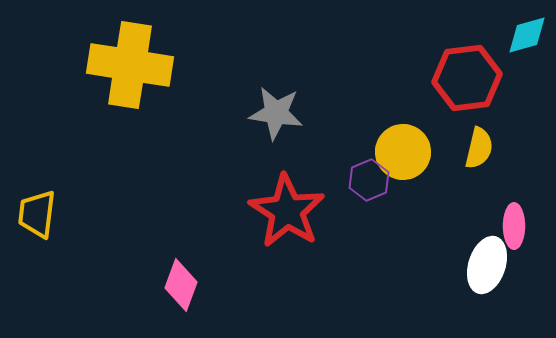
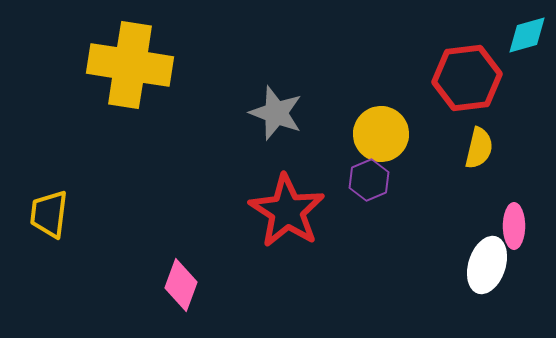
gray star: rotated 12 degrees clockwise
yellow circle: moved 22 px left, 18 px up
yellow trapezoid: moved 12 px right
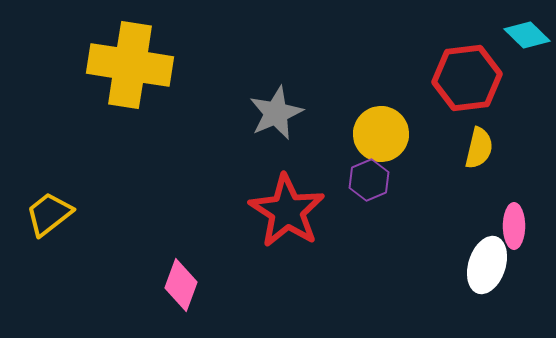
cyan diamond: rotated 60 degrees clockwise
gray star: rotated 28 degrees clockwise
yellow trapezoid: rotated 45 degrees clockwise
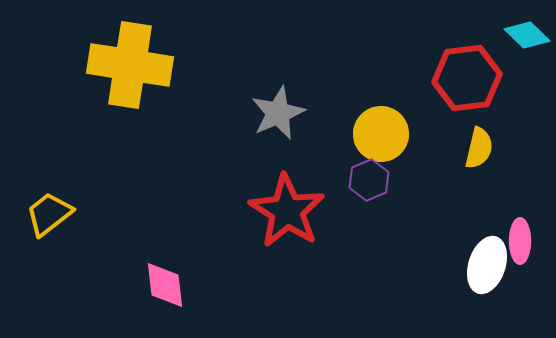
gray star: moved 2 px right
pink ellipse: moved 6 px right, 15 px down
pink diamond: moved 16 px left; rotated 27 degrees counterclockwise
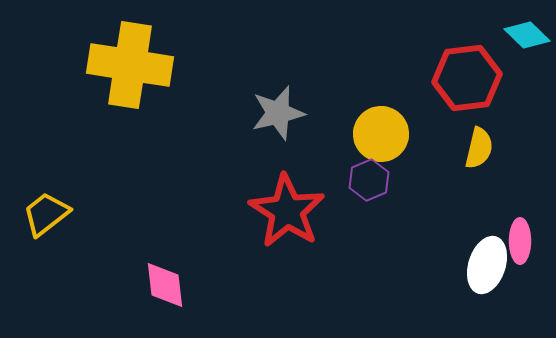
gray star: rotated 10 degrees clockwise
yellow trapezoid: moved 3 px left
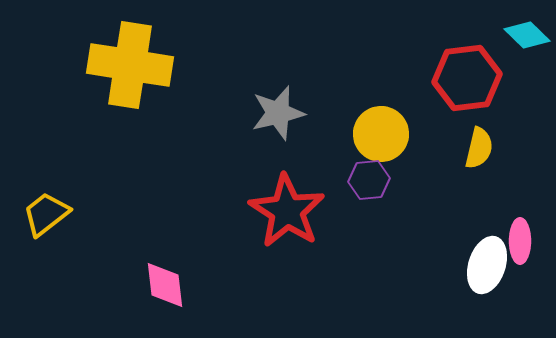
purple hexagon: rotated 18 degrees clockwise
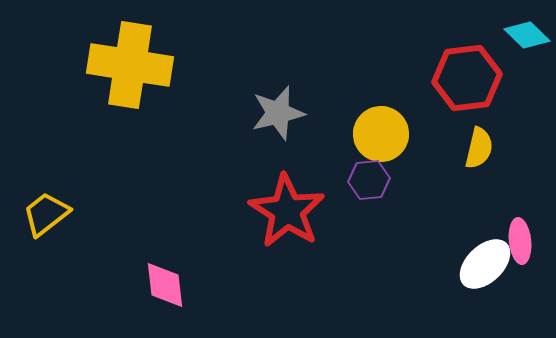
pink ellipse: rotated 6 degrees counterclockwise
white ellipse: moved 2 px left, 1 px up; rotated 28 degrees clockwise
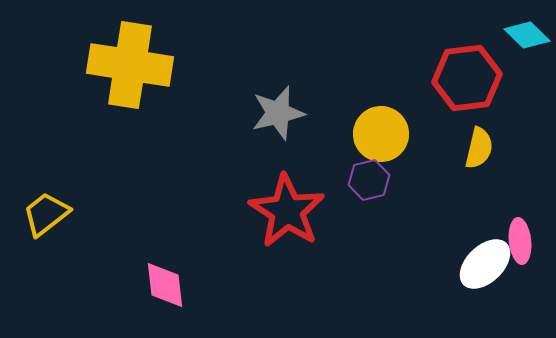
purple hexagon: rotated 9 degrees counterclockwise
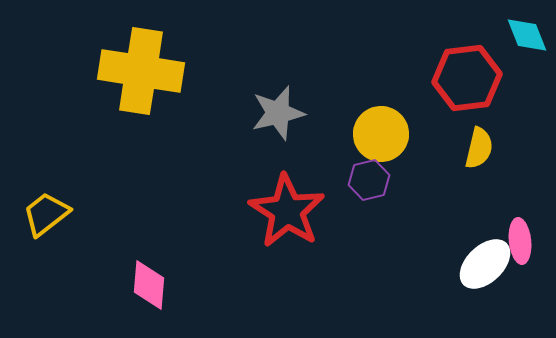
cyan diamond: rotated 24 degrees clockwise
yellow cross: moved 11 px right, 6 px down
pink diamond: moved 16 px left; rotated 12 degrees clockwise
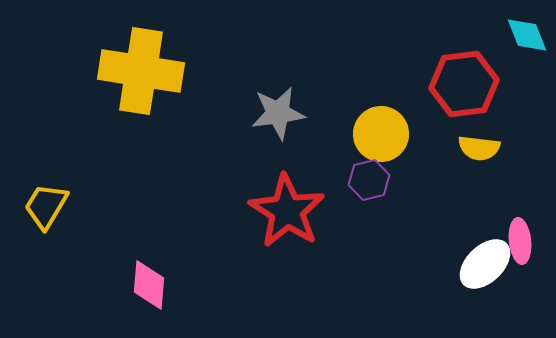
red hexagon: moved 3 px left, 6 px down
gray star: rotated 6 degrees clockwise
yellow semicircle: rotated 84 degrees clockwise
yellow trapezoid: moved 8 px up; rotated 21 degrees counterclockwise
